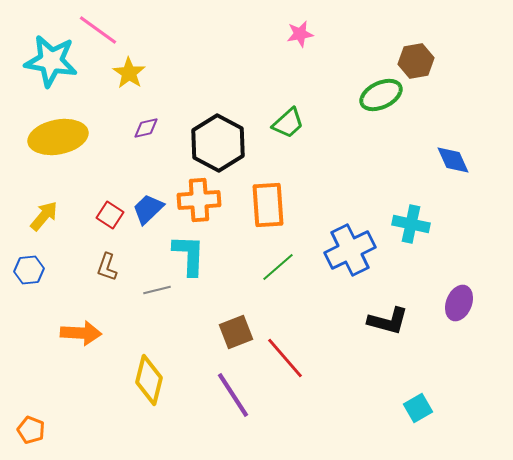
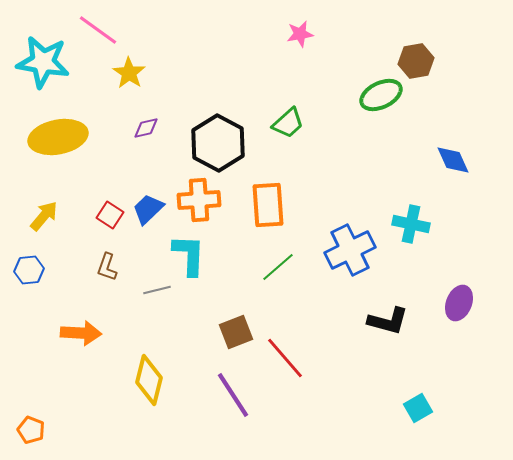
cyan star: moved 8 px left, 1 px down
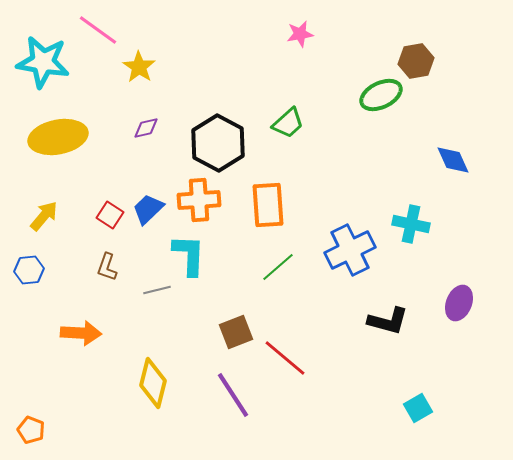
yellow star: moved 10 px right, 6 px up
red line: rotated 9 degrees counterclockwise
yellow diamond: moved 4 px right, 3 px down
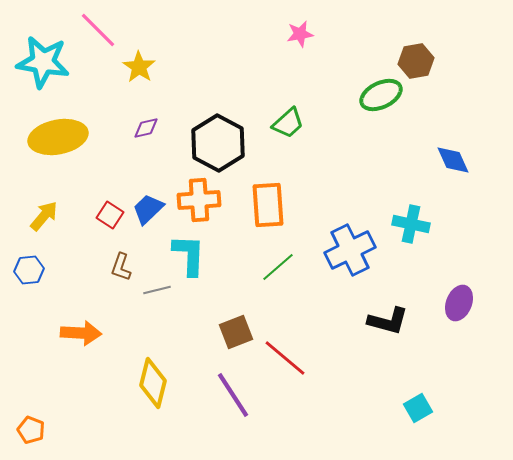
pink line: rotated 9 degrees clockwise
brown L-shape: moved 14 px right
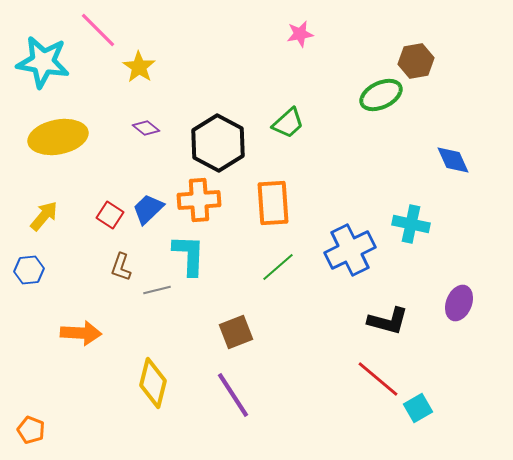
purple diamond: rotated 52 degrees clockwise
orange rectangle: moved 5 px right, 2 px up
red line: moved 93 px right, 21 px down
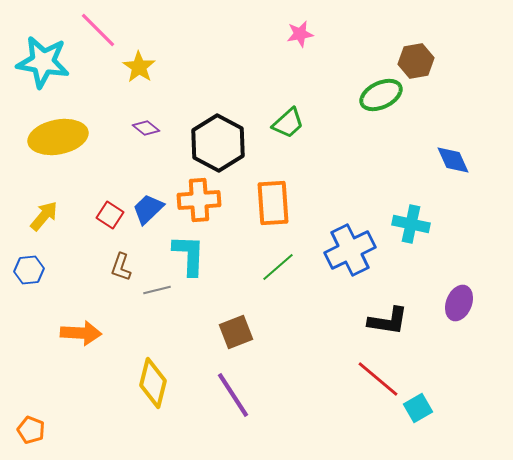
black L-shape: rotated 6 degrees counterclockwise
